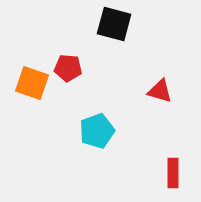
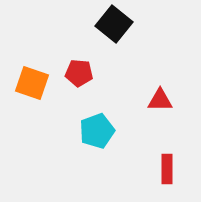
black square: rotated 24 degrees clockwise
red pentagon: moved 11 px right, 5 px down
red triangle: moved 9 px down; rotated 16 degrees counterclockwise
red rectangle: moved 6 px left, 4 px up
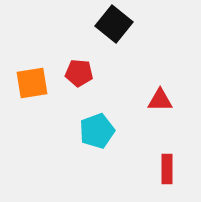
orange square: rotated 28 degrees counterclockwise
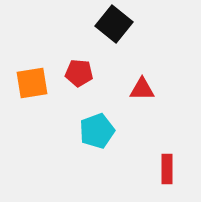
red triangle: moved 18 px left, 11 px up
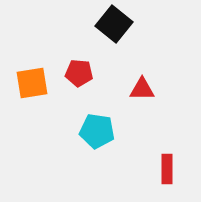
cyan pentagon: rotated 28 degrees clockwise
